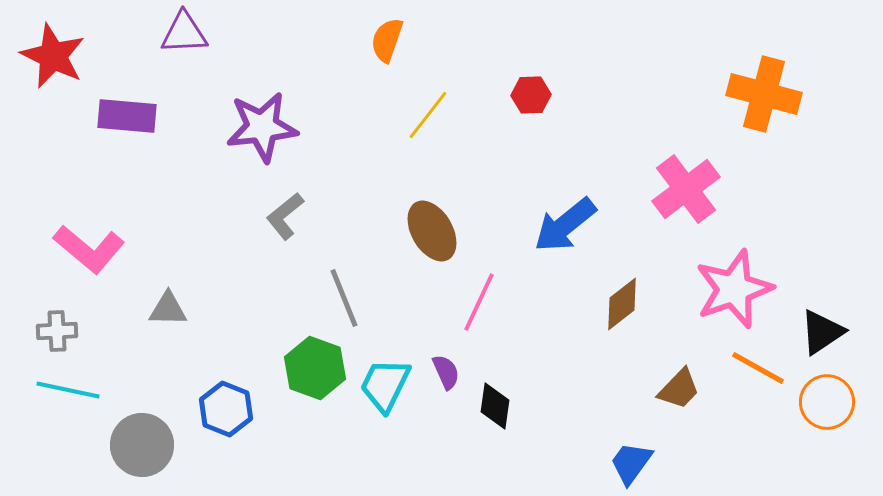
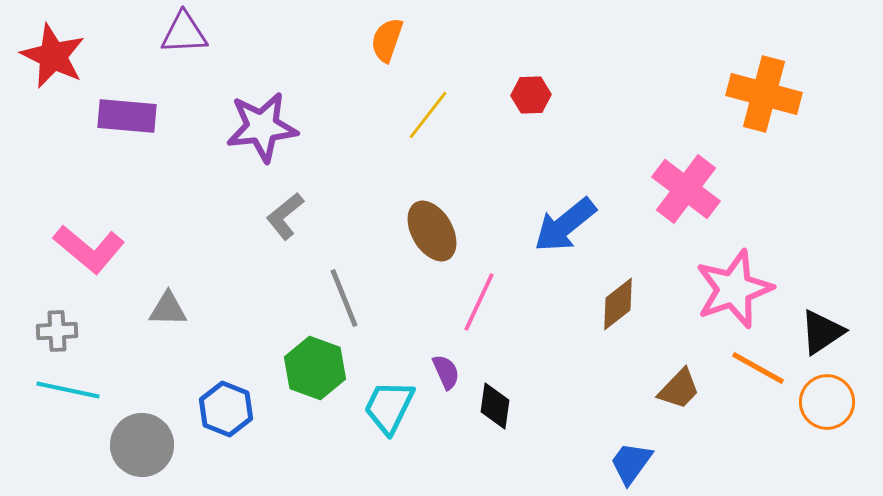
pink cross: rotated 16 degrees counterclockwise
brown diamond: moved 4 px left
cyan trapezoid: moved 4 px right, 22 px down
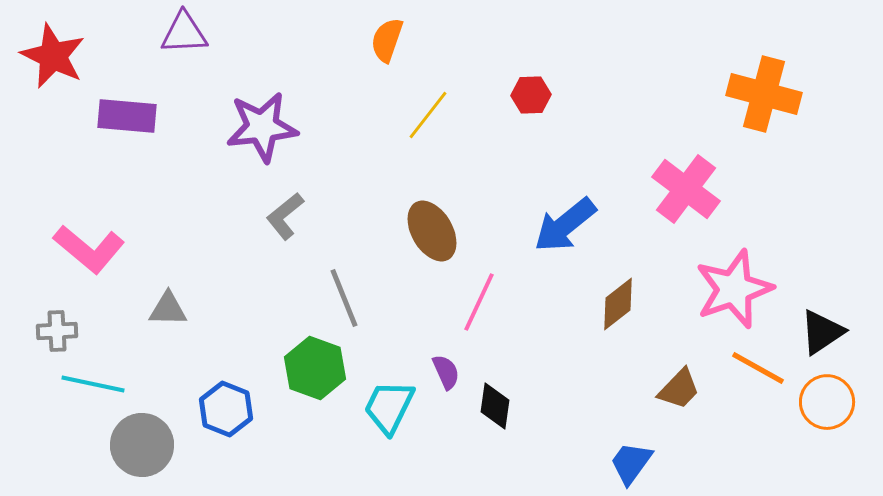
cyan line: moved 25 px right, 6 px up
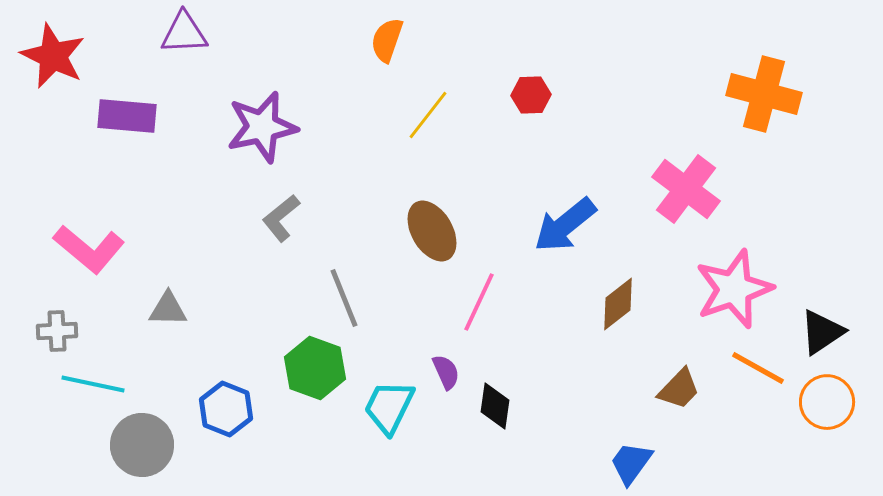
purple star: rotated 6 degrees counterclockwise
gray L-shape: moved 4 px left, 2 px down
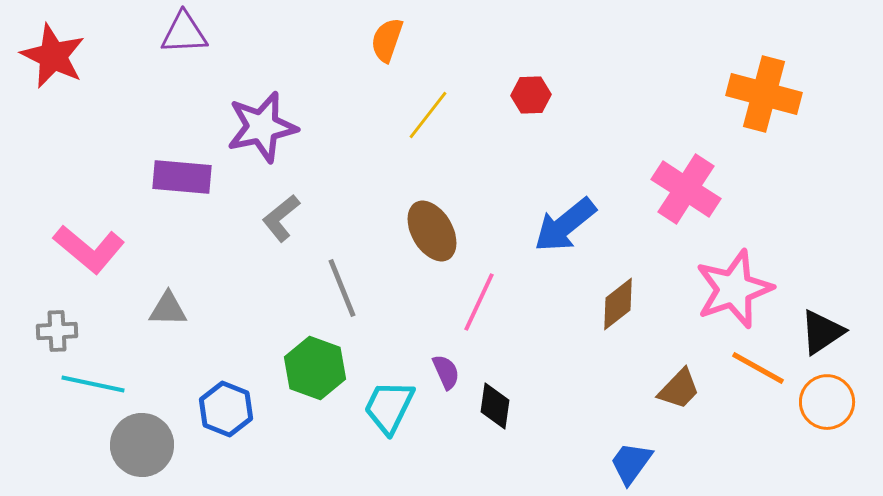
purple rectangle: moved 55 px right, 61 px down
pink cross: rotated 4 degrees counterclockwise
gray line: moved 2 px left, 10 px up
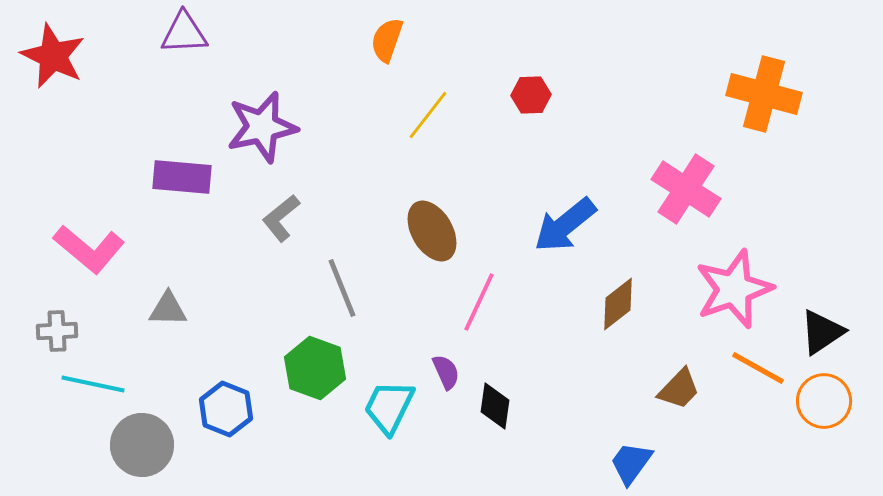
orange circle: moved 3 px left, 1 px up
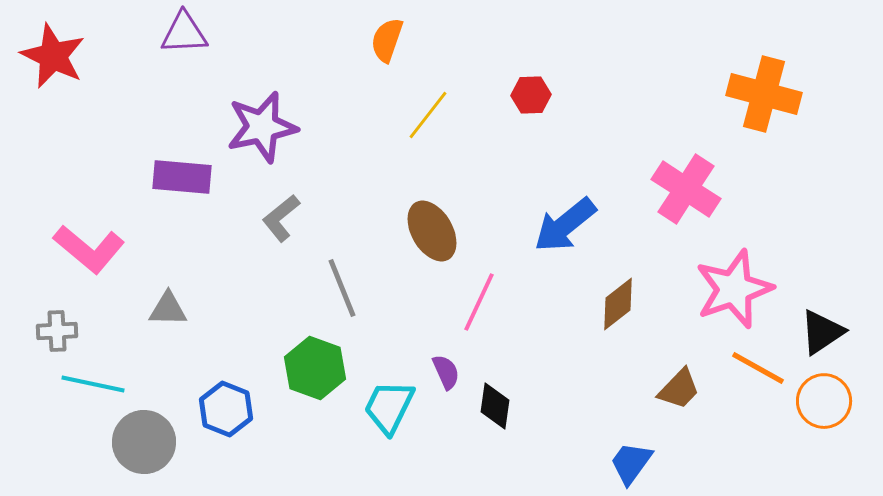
gray circle: moved 2 px right, 3 px up
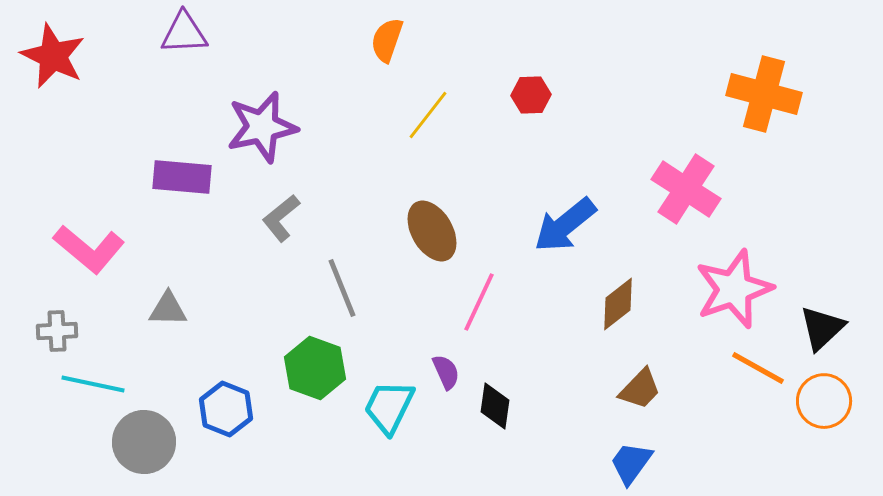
black triangle: moved 4 px up; rotated 9 degrees counterclockwise
brown trapezoid: moved 39 px left
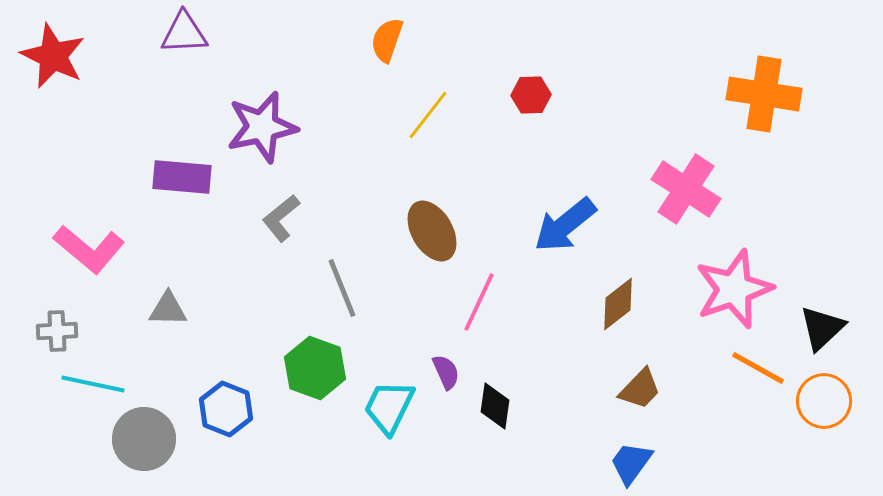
orange cross: rotated 6 degrees counterclockwise
gray circle: moved 3 px up
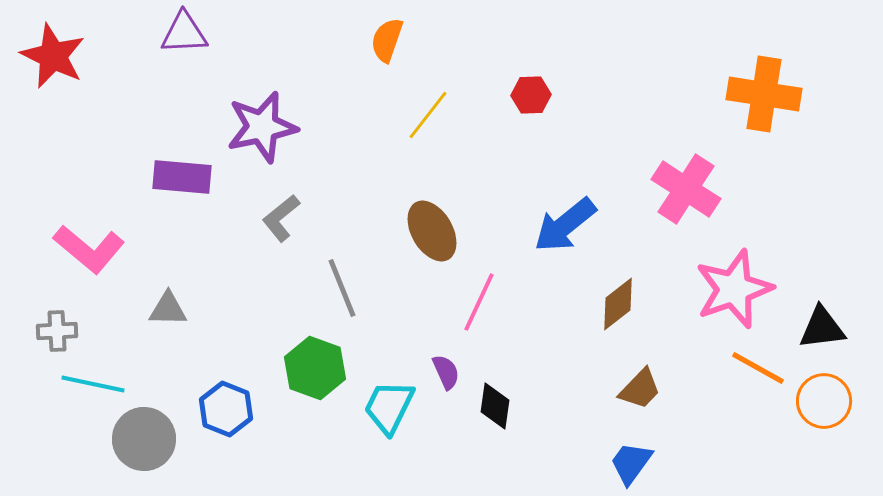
black triangle: rotated 36 degrees clockwise
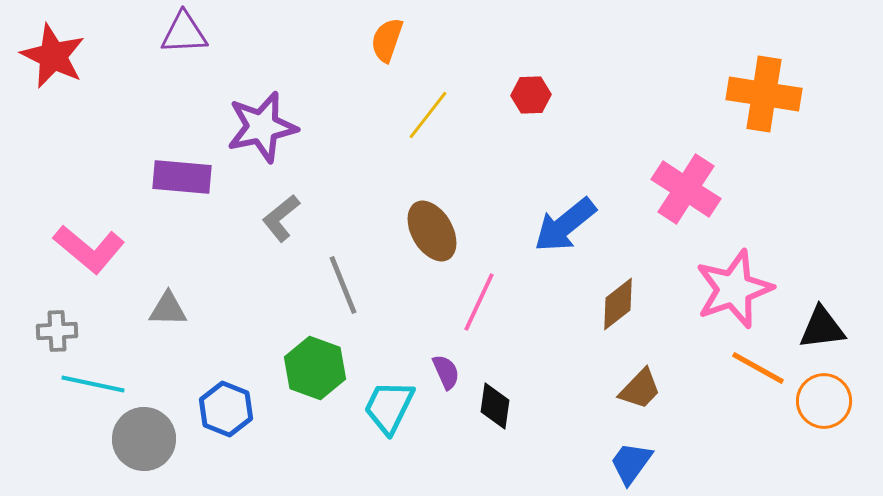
gray line: moved 1 px right, 3 px up
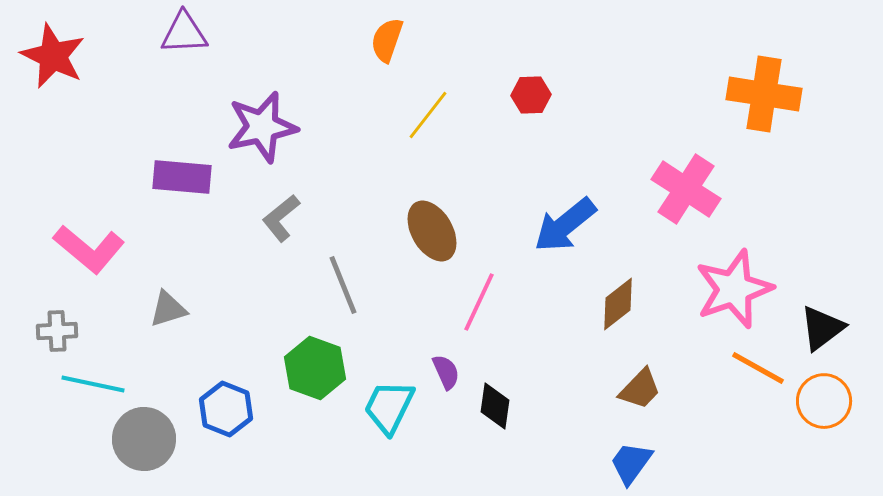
gray triangle: rotated 18 degrees counterclockwise
black triangle: rotated 30 degrees counterclockwise
